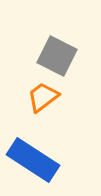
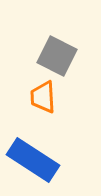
orange trapezoid: rotated 56 degrees counterclockwise
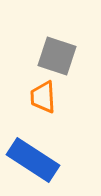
gray square: rotated 9 degrees counterclockwise
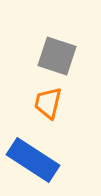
orange trapezoid: moved 5 px right, 6 px down; rotated 16 degrees clockwise
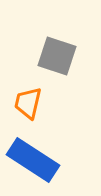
orange trapezoid: moved 20 px left
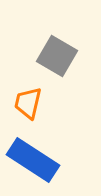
gray square: rotated 12 degrees clockwise
